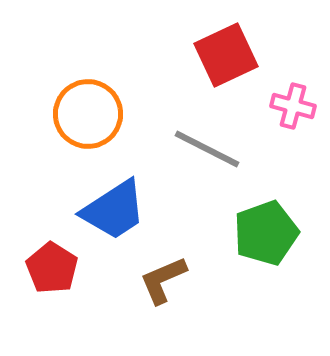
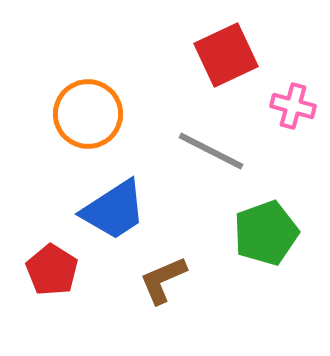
gray line: moved 4 px right, 2 px down
red pentagon: moved 2 px down
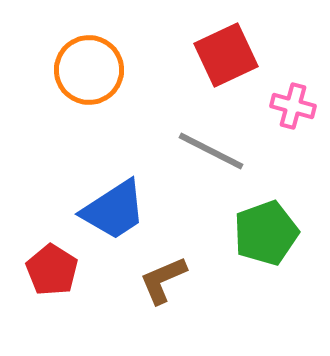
orange circle: moved 1 px right, 44 px up
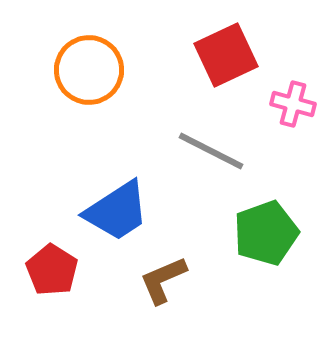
pink cross: moved 2 px up
blue trapezoid: moved 3 px right, 1 px down
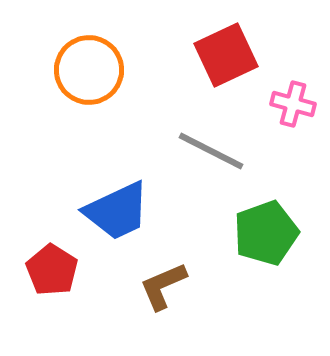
blue trapezoid: rotated 8 degrees clockwise
brown L-shape: moved 6 px down
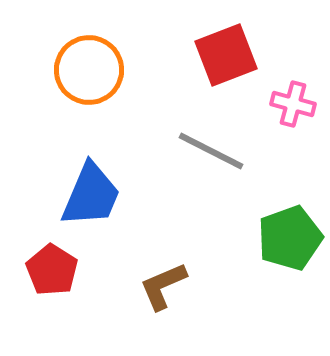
red square: rotated 4 degrees clockwise
blue trapezoid: moved 26 px left, 16 px up; rotated 42 degrees counterclockwise
green pentagon: moved 24 px right, 5 px down
